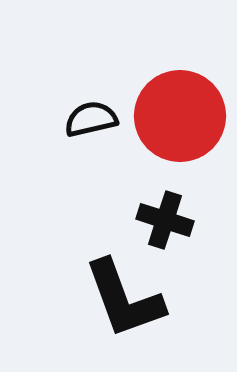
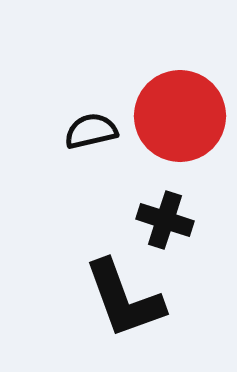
black semicircle: moved 12 px down
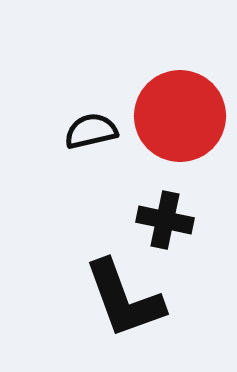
black cross: rotated 6 degrees counterclockwise
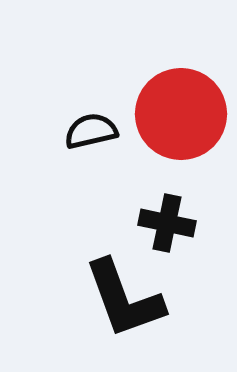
red circle: moved 1 px right, 2 px up
black cross: moved 2 px right, 3 px down
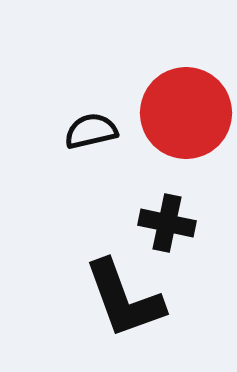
red circle: moved 5 px right, 1 px up
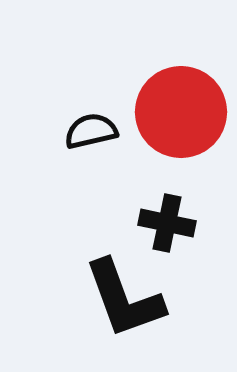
red circle: moved 5 px left, 1 px up
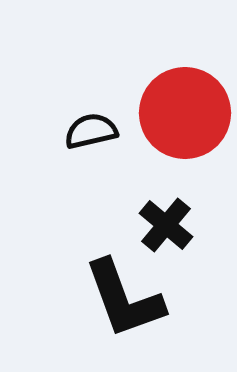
red circle: moved 4 px right, 1 px down
black cross: moved 1 px left, 2 px down; rotated 28 degrees clockwise
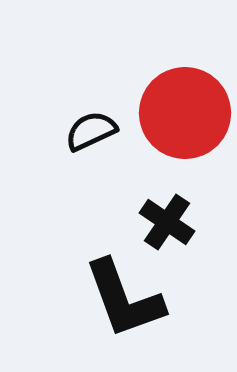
black semicircle: rotated 12 degrees counterclockwise
black cross: moved 1 px right, 3 px up; rotated 6 degrees counterclockwise
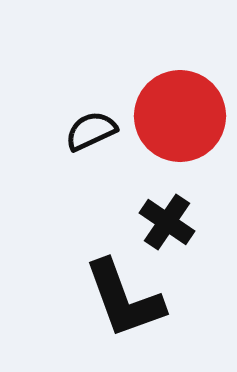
red circle: moved 5 px left, 3 px down
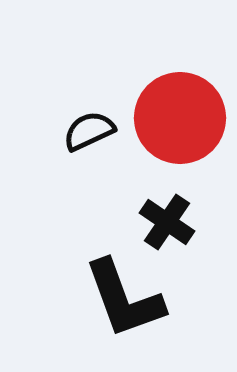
red circle: moved 2 px down
black semicircle: moved 2 px left
